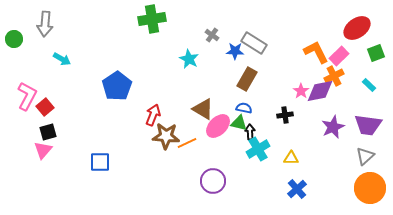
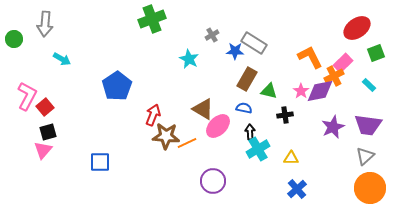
green cross: rotated 12 degrees counterclockwise
gray cross: rotated 24 degrees clockwise
orange L-shape: moved 6 px left, 5 px down
pink rectangle: moved 4 px right, 7 px down
green triangle: moved 30 px right, 32 px up
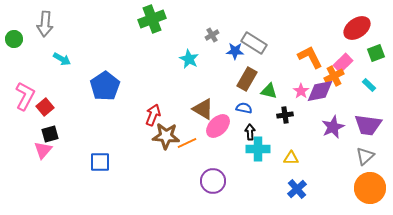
blue pentagon: moved 12 px left
pink L-shape: moved 2 px left
black square: moved 2 px right, 2 px down
cyan cross: rotated 30 degrees clockwise
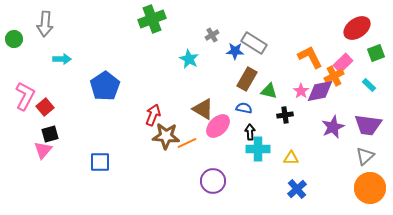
cyan arrow: rotated 30 degrees counterclockwise
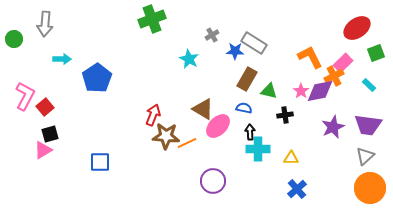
blue pentagon: moved 8 px left, 8 px up
pink triangle: rotated 18 degrees clockwise
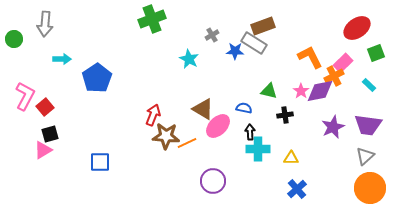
brown rectangle: moved 16 px right, 53 px up; rotated 40 degrees clockwise
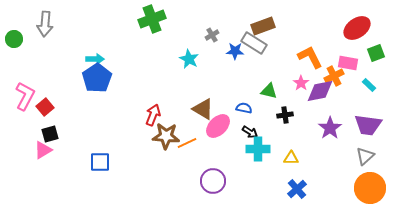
cyan arrow: moved 33 px right
pink rectangle: moved 5 px right; rotated 54 degrees clockwise
pink star: moved 8 px up
purple star: moved 3 px left, 1 px down; rotated 10 degrees counterclockwise
black arrow: rotated 126 degrees clockwise
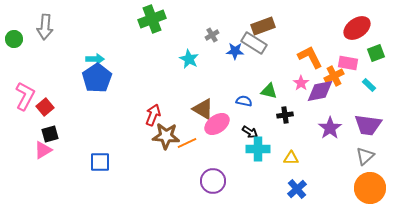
gray arrow: moved 3 px down
blue semicircle: moved 7 px up
pink ellipse: moved 1 px left, 2 px up; rotated 10 degrees clockwise
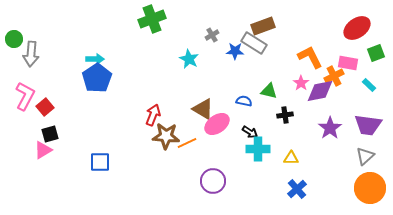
gray arrow: moved 14 px left, 27 px down
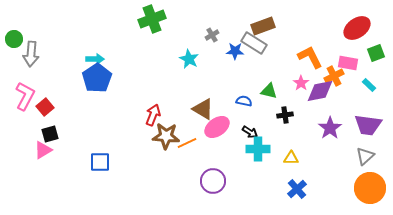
pink ellipse: moved 3 px down
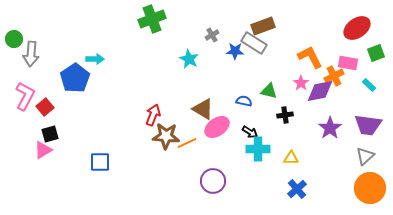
blue pentagon: moved 22 px left
